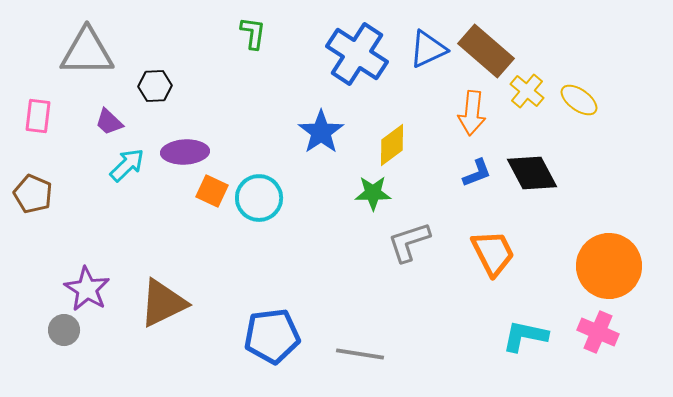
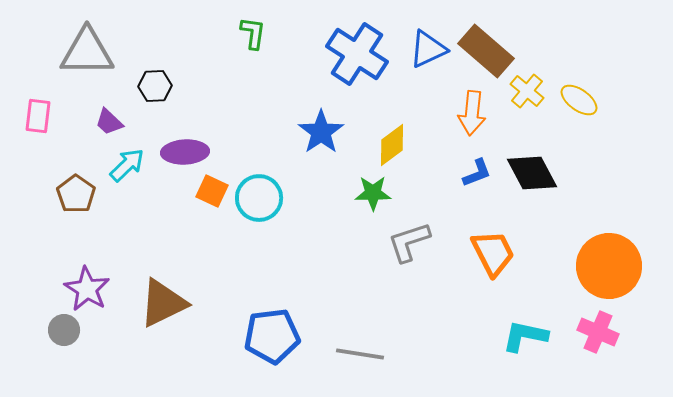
brown pentagon: moved 43 px right; rotated 12 degrees clockwise
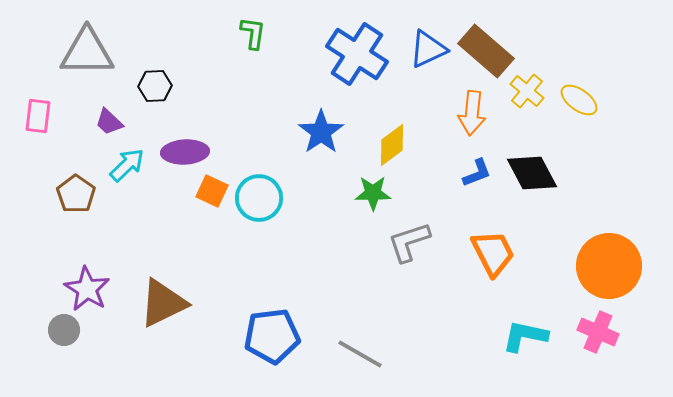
gray line: rotated 21 degrees clockwise
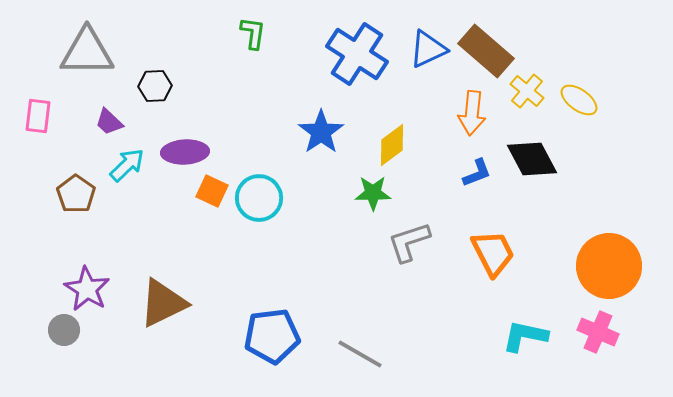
black diamond: moved 14 px up
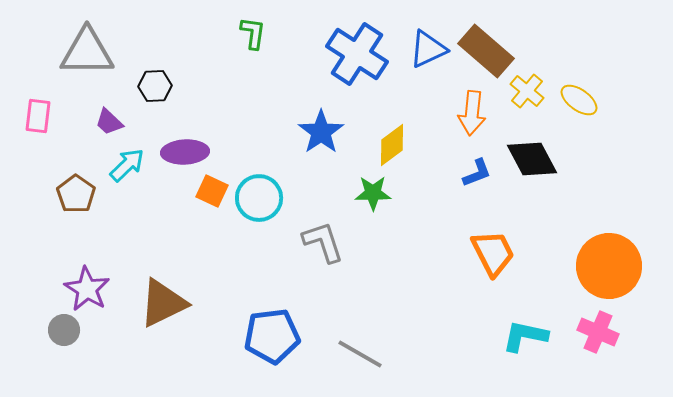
gray L-shape: moved 86 px left; rotated 90 degrees clockwise
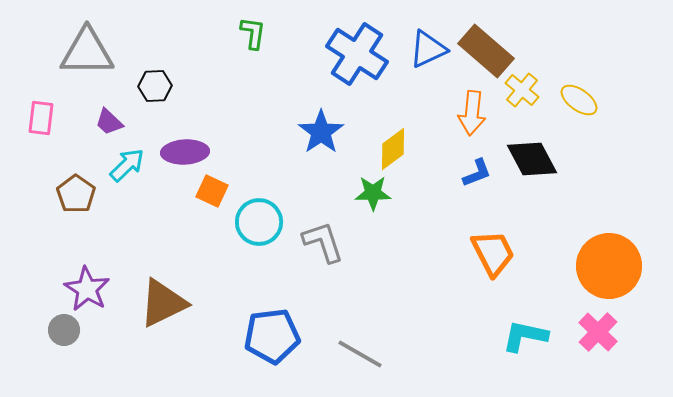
yellow cross: moved 5 px left, 1 px up
pink rectangle: moved 3 px right, 2 px down
yellow diamond: moved 1 px right, 4 px down
cyan circle: moved 24 px down
pink cross: rotated 21 degrees clockwise
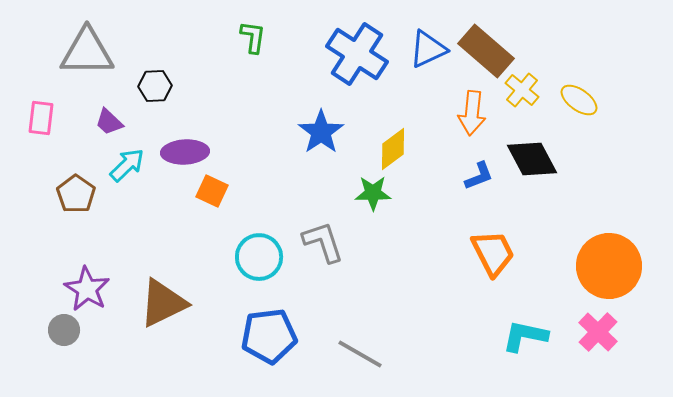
green L-shape: moved 4 px down
blue L-shape: moved 2 px right, 3 px down
cyan circle: moved 35 px down
blue pentagon: moved 3 px left
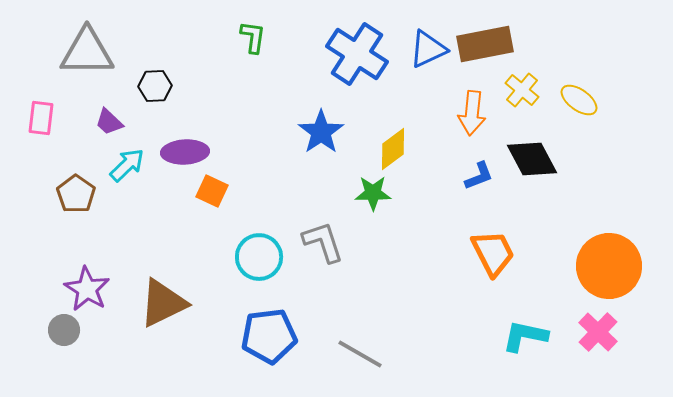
brown rectangle: moved 1 px left, 7 px up; rotated 52 degrees counterclockwise
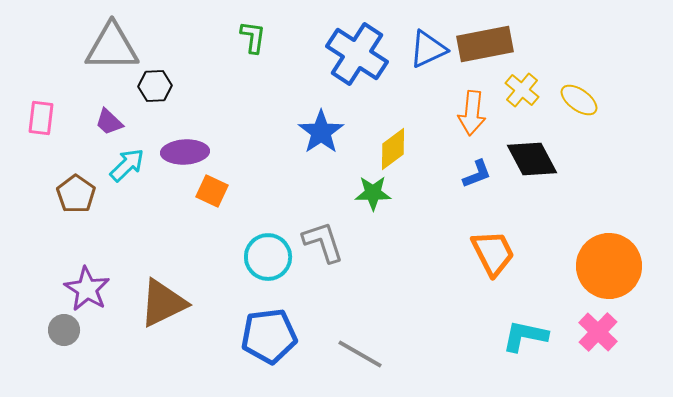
gray triangle: moved 25 px right, 5 px up
blue L-shape: moved 2 px left, 2 px up
cyan circle: moved 9 px right
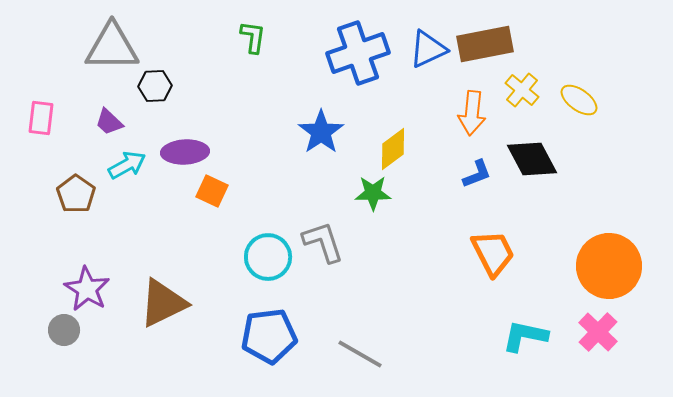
blue cross: moved 1 px right, 1 px up; rotated 38 degrees clockwise
cyan arrow: rotated 15 degrees clockwise
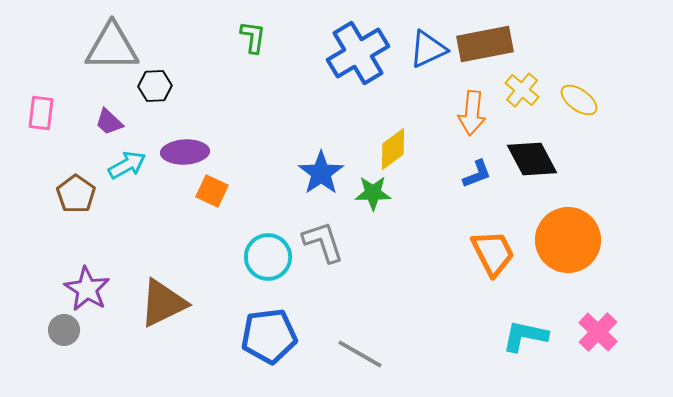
blue cross: rotated 12 degrees counterclockwise
pink rectangle: moved 5 px up
blue star: moved 41 px down
orange circle: moved 41 px left, 26 px up
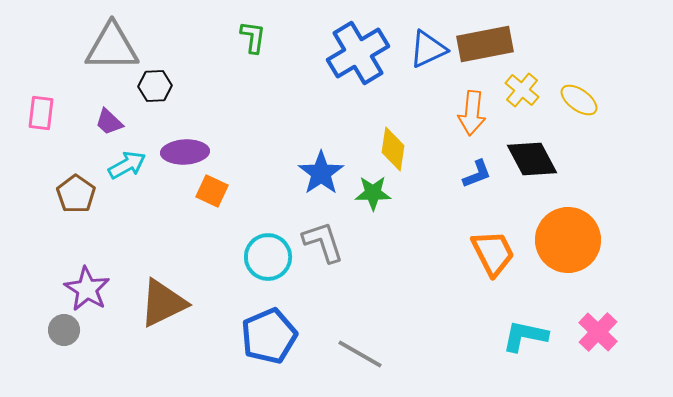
yellow diamond: rotated 45 degrees counterclockwise
blue pentagon: rotated 16 degrees counterclockwise
